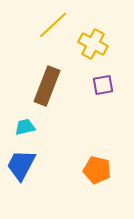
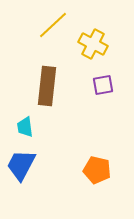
brown rectangle: rotated 15 degrees counterclockwise
cyan trapezoid: rotated 85 degrees counterclockwise
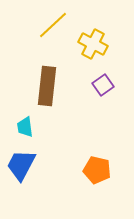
purple square: rotated 25 degrees counterclockwise
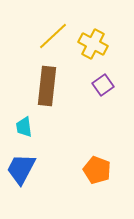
yellow line: moved 11 px down
cyan trapezoid: moved 1 px left
blue trapezoid: moved 4 px down
orange pentagon: rotated 8 degrees clockwise
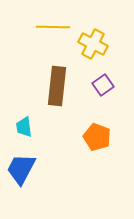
yellow line: moved 9 px up; rotated 44 degrees clockwise
brown rectangle: moved 10 px right
orange pentagon: moved 33 px up
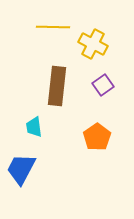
cyan trapezoid: moved 10 px right
orange pentagon: rotated 16 degrees clockwise
